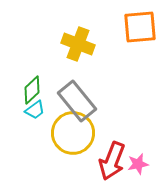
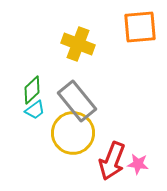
pink star: rotated 20 degrees clockwise
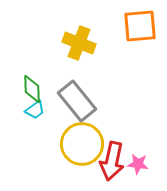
orange square: moved 1 px up
yellow cross: moved 1 px right, 1 px up
green diamond: moved 1 px up; rotated 48 degrees counterclockwise
yellow circle: moved 9 px right, 11 px down
red arrow: rotated 9 degrees counterclockwise
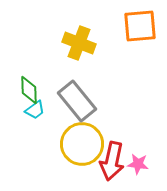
green diamond: moved 3 px left, 1 px down
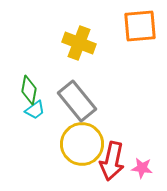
green diamond: rotated 12 degrees clockwise
pink star: moved 4 px right, 4 px down
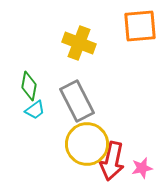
green diamond: moved 4 px up
gray rectangle: rotated 12 degrees clockwise
yellow circle: moved 5 px right
pink star: rotated 20 degrees counterclockwise
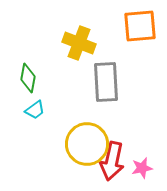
green diamond: moved 1 px left, 8 px up
gray rectangle: moved 29 px right, 19 px up; rotated 24 degrees clockwise
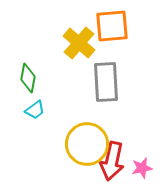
orange square: moved 28 px left
yellow cross: rotated 20 degrees clockwise
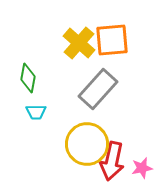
orange square: moved 14 px down
gray rectangle: moved 8 px left, 7 px down; rotated 45 degrees clockwise
cyan trapezoid: moved 1 px right, 2 px down; rotated 35 degrees clockwise
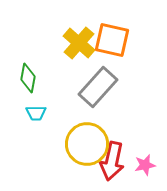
orange square: rotated 18 degrees clockwise
gray rectangle: moved 2 px up
cyan trapezoid: moved 1 px down
pink star: moved 3 px right, 3 px up
